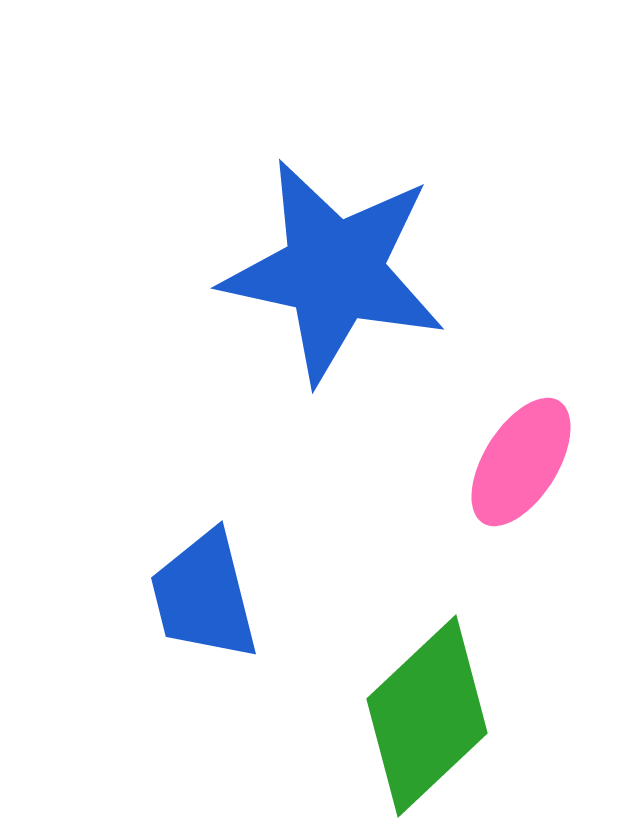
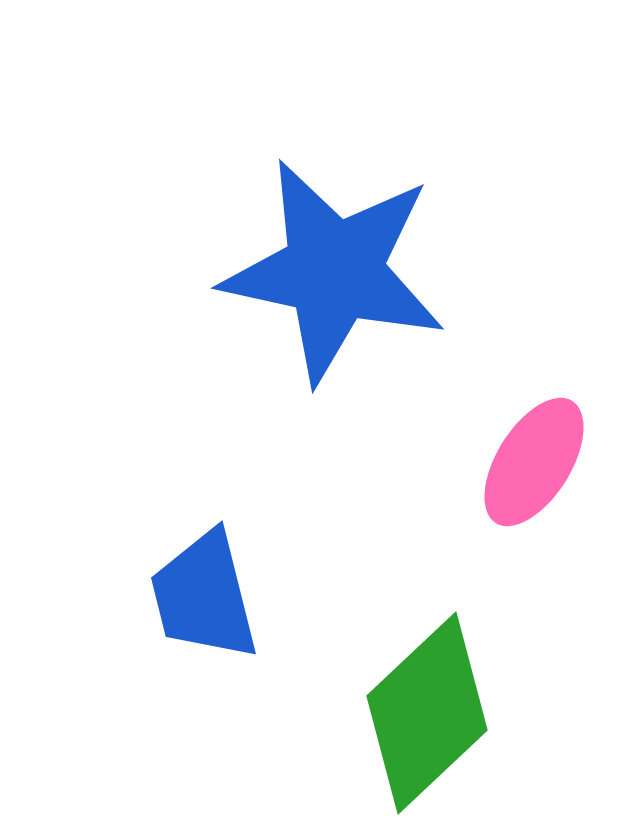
pink ellipse: moved 13 px right
green diamond: moved 3 px up
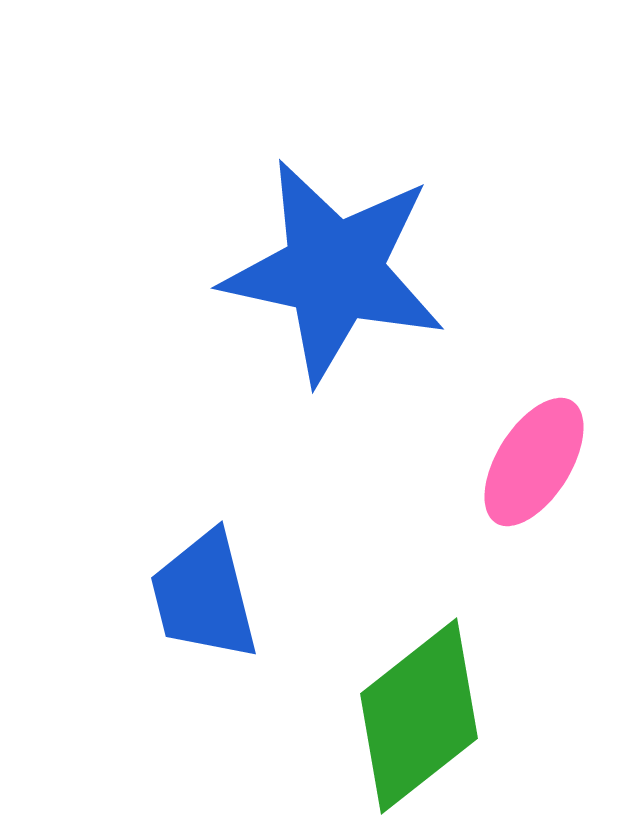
green diamond: moved 8 px left, 3 px down; rotated 5 degrees clockwise
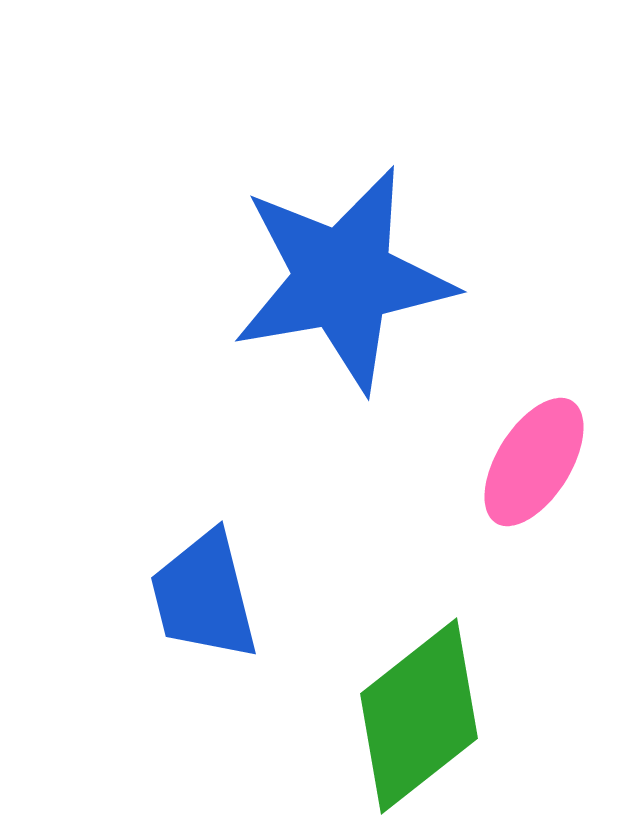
blue star: moved 9 px right, 8 px down; rotated 22 degrees counterclockwise
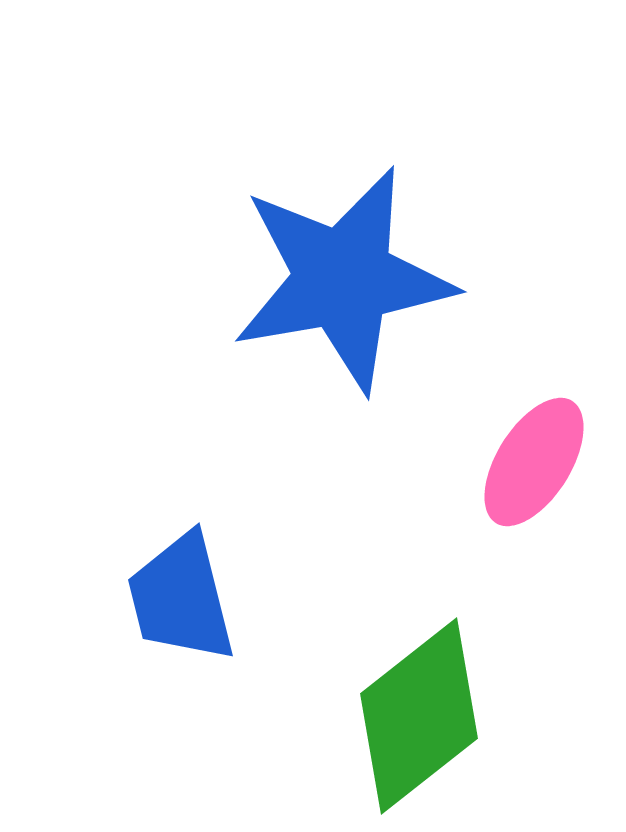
blue trapezoid: moved 23 px left, 2 px down
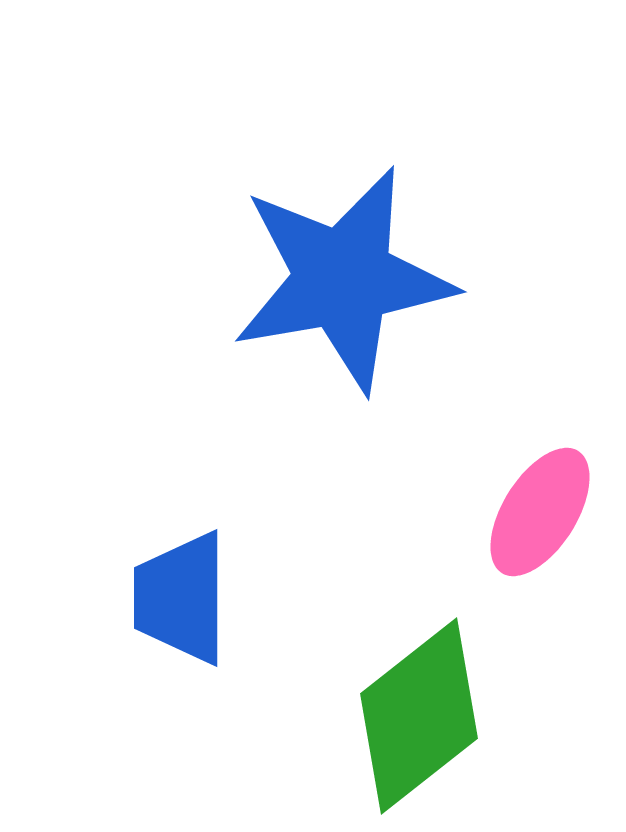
pink ellipse: moved 6 px right, 50 px down
blue trapezoid: rotated 14 degrees clockwise
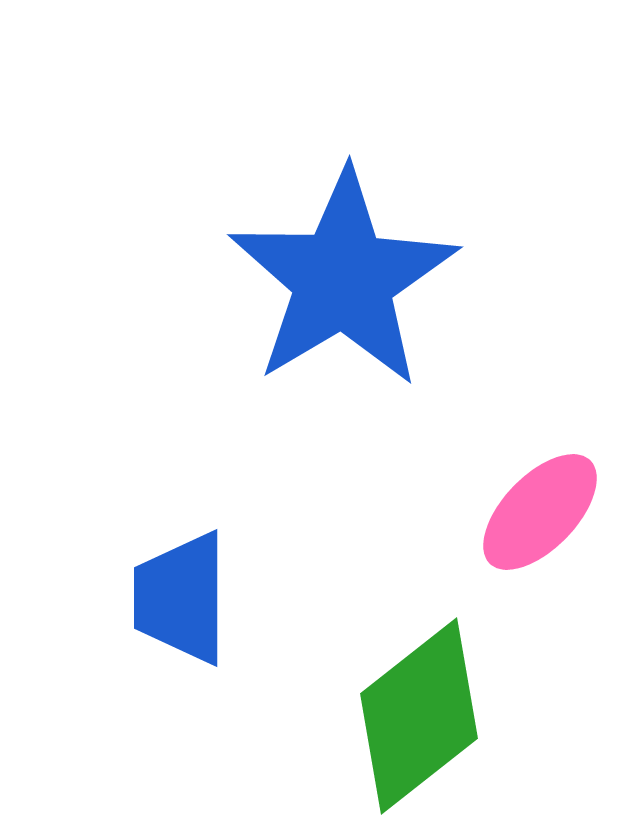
blue star: rotated 21 degrees counterclockwise
pink ellipse: rotated 12 degrees clockwise
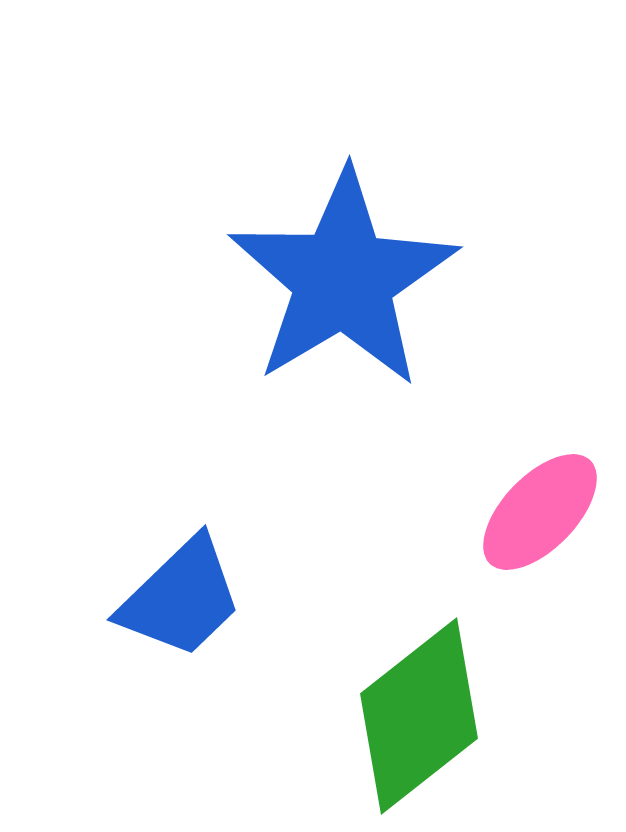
blue trapezoid: rotated 134 degrees counterclockwise
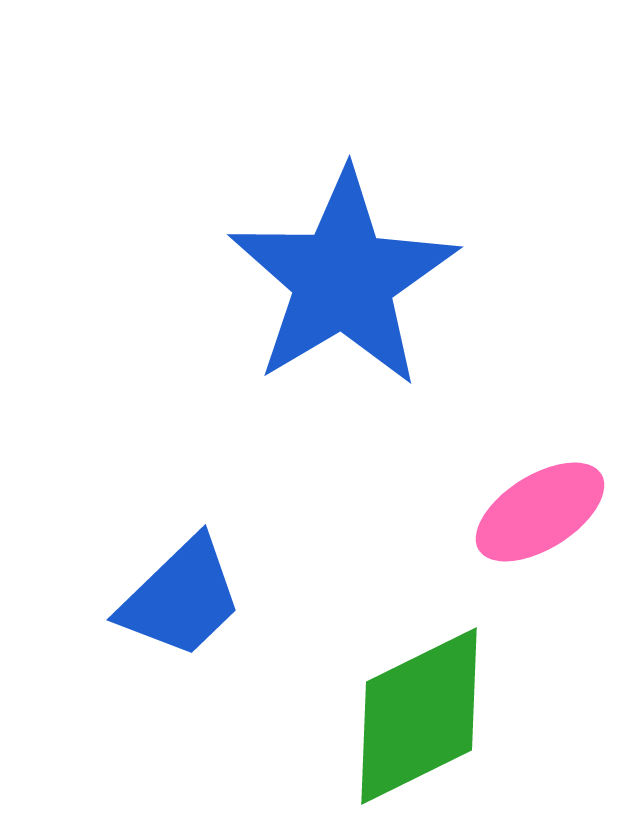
pink ellipse: rotated 14 degrees clockwise
green diamond: rotated 12 degrees clockwise
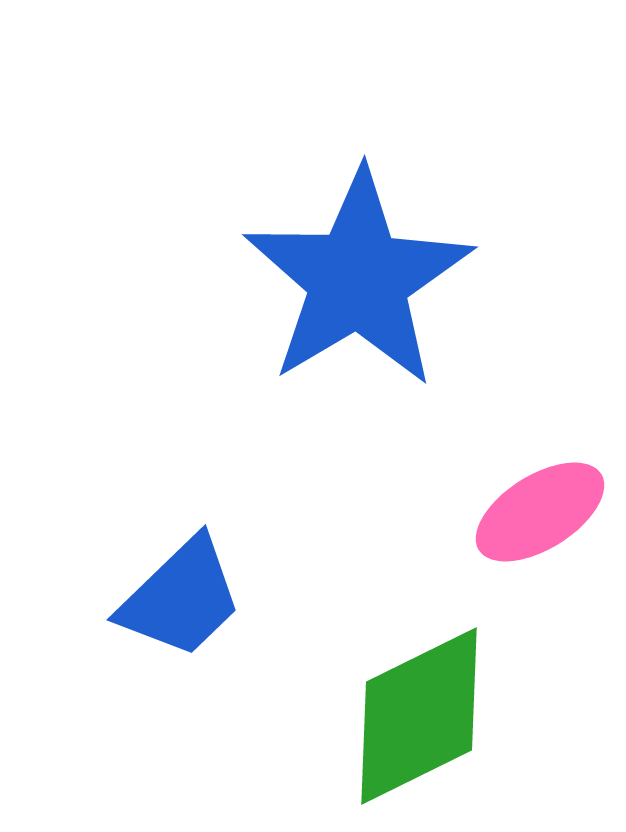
blue star: moved 15 px right
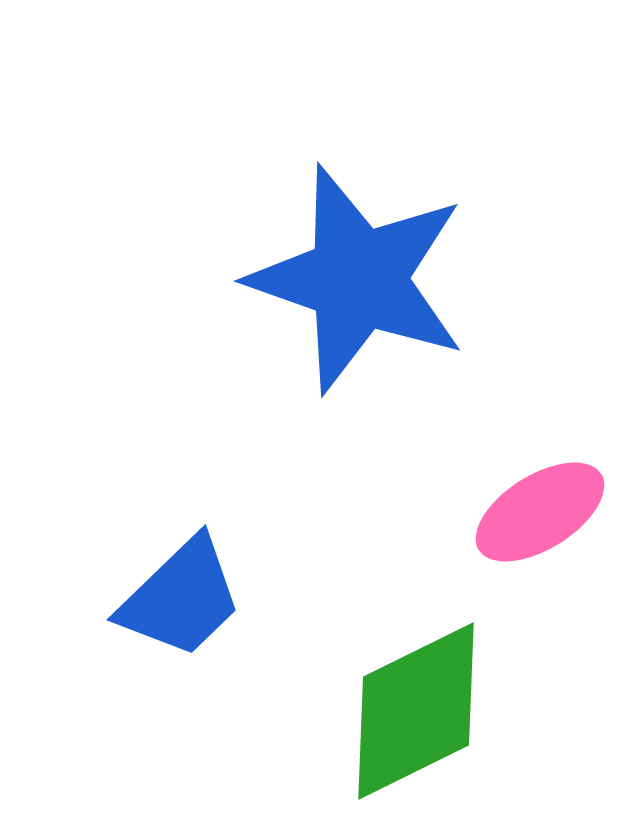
blue star: rotated 22 degrees counterclockwise
green diamond: moved 3 px left, 5 px up
